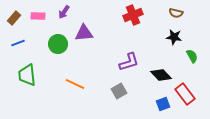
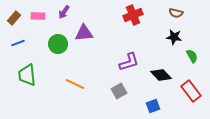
red rectangle: moved 6 px right, 3 px up
blue square: moved 10 px left, 2 px down
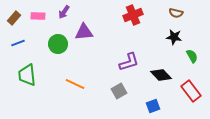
purple triangle: moved 1 px up
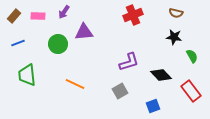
brown rectangle: moved 2 px up
gray square: moved 1 px right
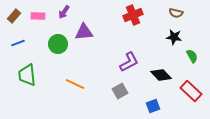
purple L-shape: rotated 10 degrees counterclockwise
red rectangle: rotated 10 degrees counterclockwise
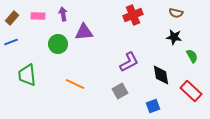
purple arrow: moved 1 px left, 2 px down; rotated 136 degrees clockwise
brown rectangle: moved 2 px left, 2 px down
blue line: moved 7 px left, 1 px up
black diamond: rotated 35 degrees clockwise
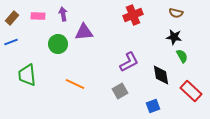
green semicircle: moved 10 px left
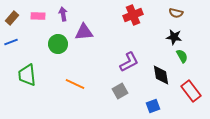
red rectangle: rotated 10 degrees clockwise
